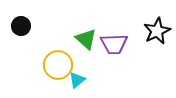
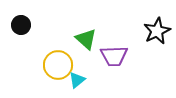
black circle: moved 1 px up
purple trapezoid: moved 12 px down
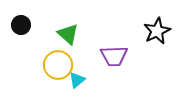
green triangle: moved 18 px left, 5 px up
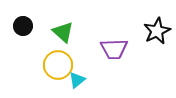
black circle: moved 2 px right, 1 px down
green triangle: moved 5 px left, 2 px up
purple trapezoid: moved 7 px up
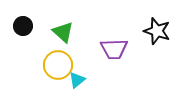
black star: rotated 28 degrees counterclockwise
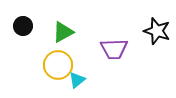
green triangle: rotated 50 degrees clockwise
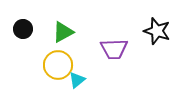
black circle: moved 3 px down
